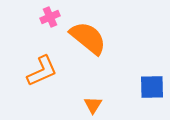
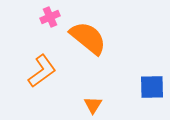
orange L-shape: rotated 12 degrees counterclockwise
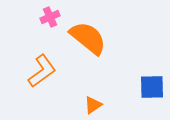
orange triangle: rotated 24 degrees clockwise
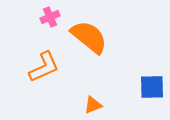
orange semicircle: moved 1 px right, 1 px up
orange L-shape: moved 2 px right, 4 px up; rotated 12 degrees clockwise
orange triangle: rotated 12 degrees clockwise
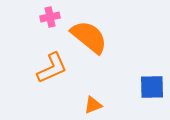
pink cross: rotated 12 degrees clockwise
orange L-shape: moved 8 px right, 1 px down
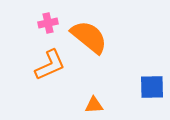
pink cross: moved 2 px left, 6 px down
orange L-shape: moved 2 px left, 3 px up
orange triangle: moved 1 px right; rotated 18 degrees clockwise
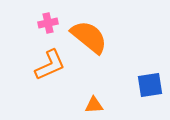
blue square: moved 2 px left, 2 px up; rotated 8 degrees counterclockwise
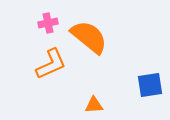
orange L-shape: moved 1 px right, 1 px up
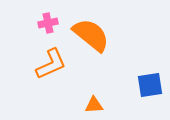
orange semicircle: moved 2 px right, 2 px up
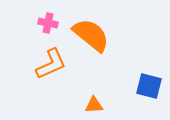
pink cross: rotated 24 degrees clockwise
blue square: moved 1 px left, 1 px down; rotated 24 degrees clockwise
